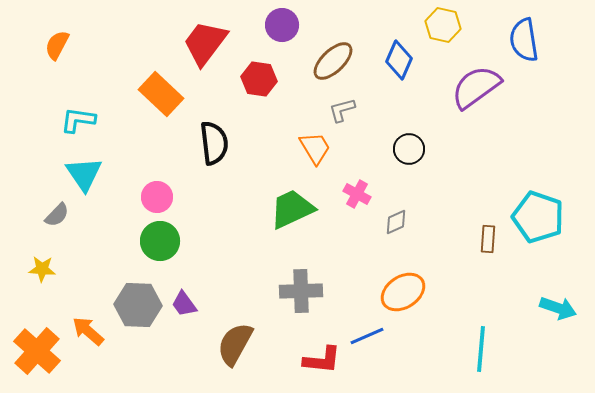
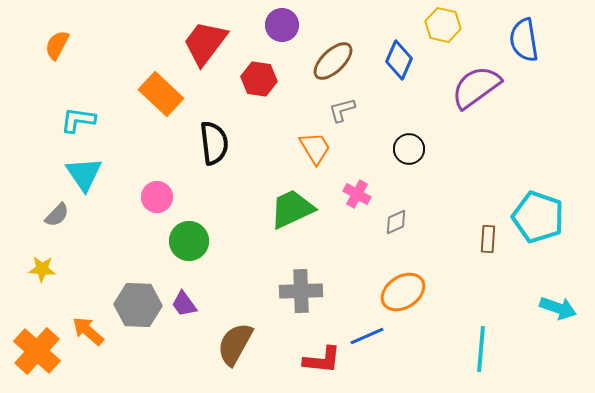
green circle: moved 29 px right
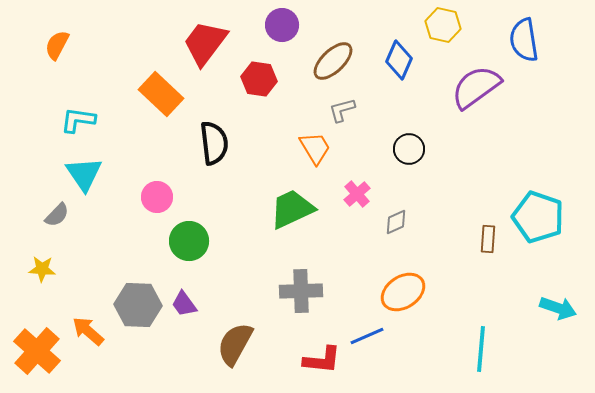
pink cross: rotated 20 degrees clockwise
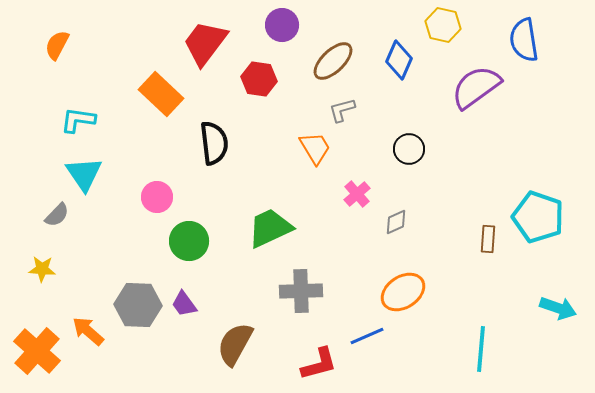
green trapezoid: moved 22 px left, 19 px down
red L-shape: moved 3 px left, 4 px down; rotated 21 degrees counterclockwise
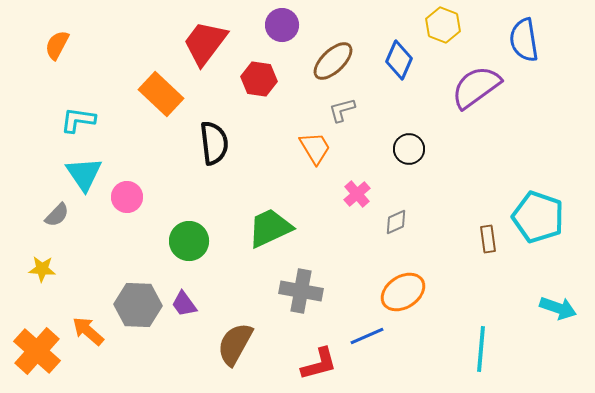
yellow hexagon: rotated 8 degrees clockwise
pink circle: moved 30 px left
brown rectangle: rotated 12 degrees counterclockwise
gray cross: rotated 12 degrees clockwise
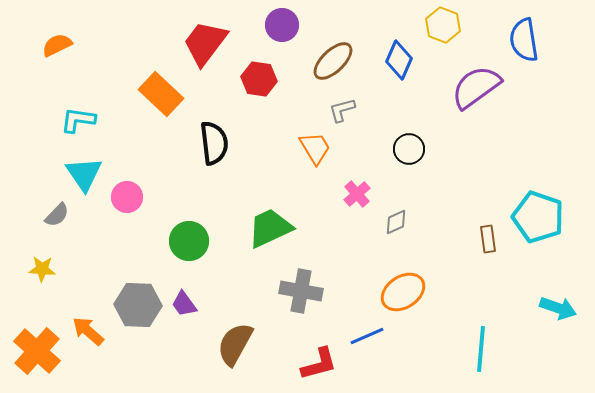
orange semicircle: rotated 36 degrees clockwise
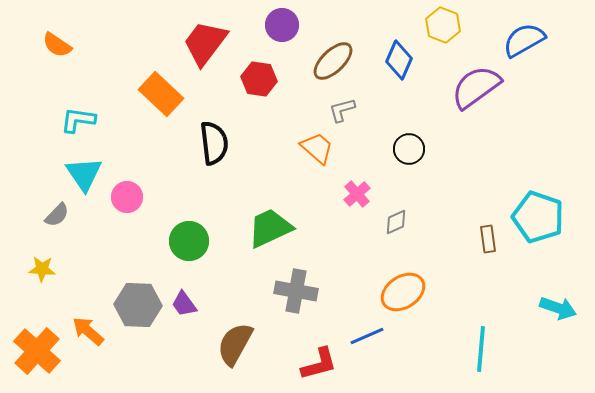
blue semicircle: rotated 69 degrees clockwise
orange semicircle: rotated 120 degrees counterclockwise
orange trapezoid: moved 2 px right; rotated 18 degrees counterclockwise
gray cross: moved 5 px left
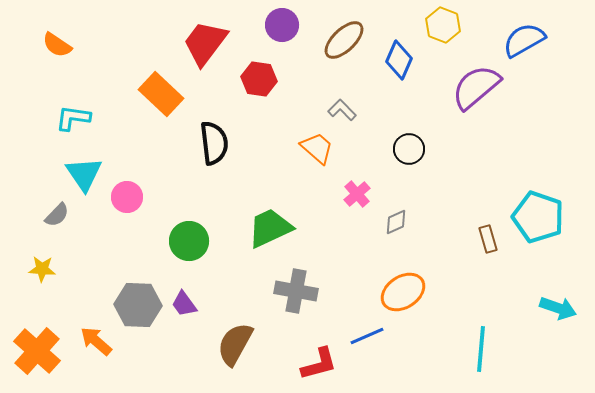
brown ellipse: moved 11 px right, 21 px up
purple semicircle: rotated 4 degrees counterclockwise
gray L-shape: rotated 60 degrees clockwise
cyan L-shape: moved 5 px left, 2 px up
brown rectangle: rotated 8 degrees counterclockwise
orange arrow: moved 8 px right, 10 px down
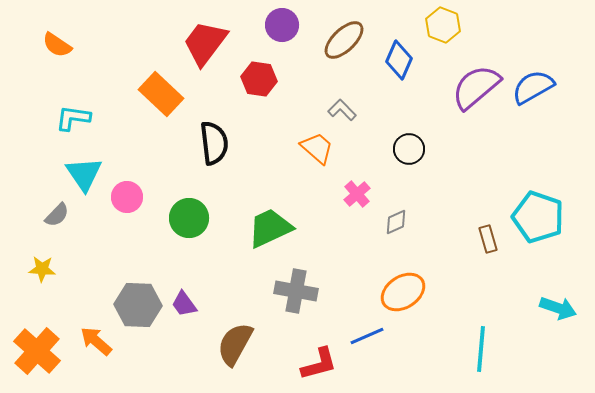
blue semicircle: moved 9 px right, 47 px down
green circle: moved 23 px up
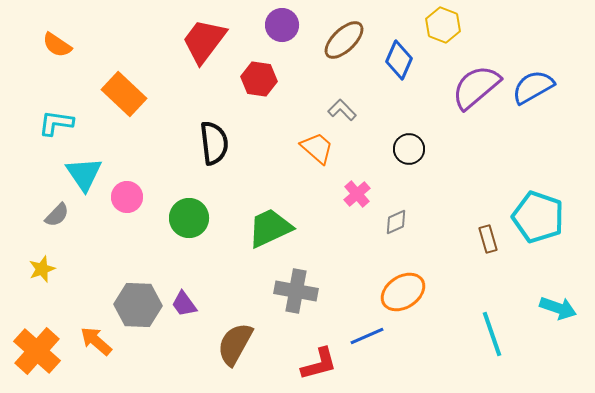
red trapezoid: moved 1 px left, 2 px up
orange rectangle: moved 37 px left
cyan L-shape: moved 17 px left, 5 px down
yellow star: rotated 24 degrees counterclockwise
cyan line: moved 11 px right, 15 px up; rotated 24 degrees counterclockwise
